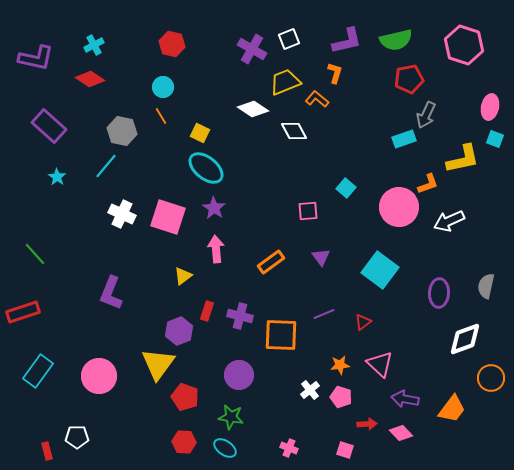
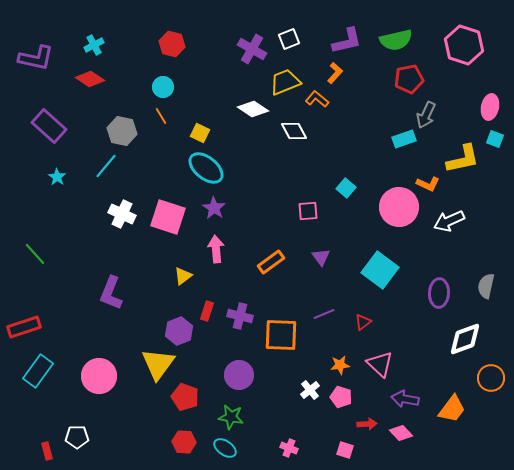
orange L-shape at (335, 73): rotated 25 degrees clockwise
orange L-shape at (428, 184): rotated 45 degrees clockwise
red rectangle at (23, 312): moved 1 px right, 15 px down
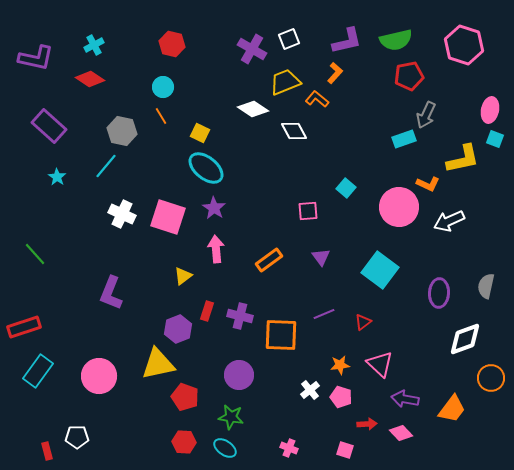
red pentagon at (409, 79): moved 3 px up
pink ellipse at (490, 107): moved 3 px down
orange rectangle at (271, 262): moved 2 px left, 2 px up
purple hexagon at (179, 331): moved 1 px left, 2 px up
yellow triangle at (158, 364): rotated 42 degrees clockwise
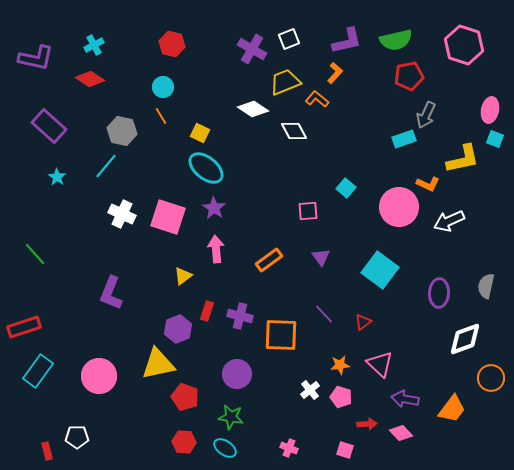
purple line at (324, 314): rotated 70 degrees clockwise
purple circle at (239, 375): moved 2 px left, 1 px up
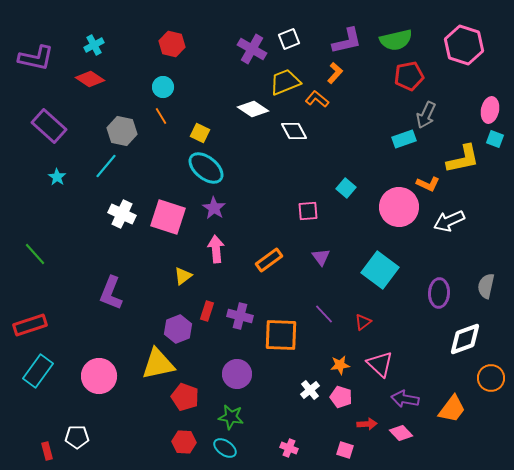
red rectangle at (24, 327): moved 6 px right, 2 px up
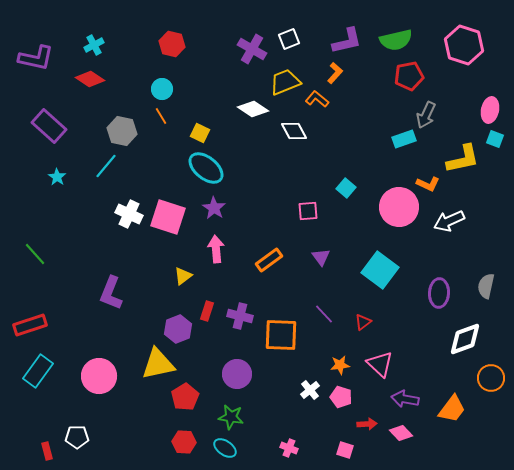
cyan circle at (163, 87): moved 1 px left, 2 px down
white cross at (122, 214): moved 7 px right
red pentagon at (185, 397): rotated 20 degrees clockwise
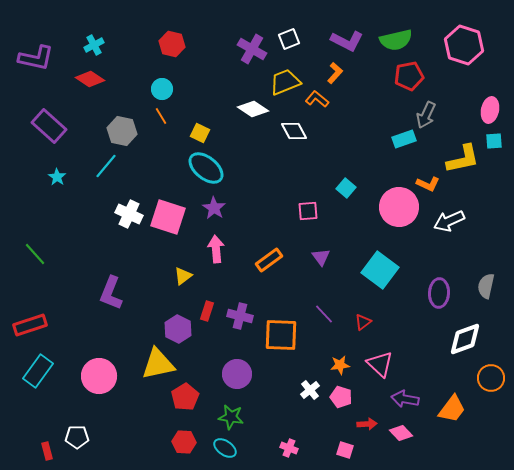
purple L-shape at (347, 41): rotated 40 degrees clockwise
cyan square at (495, 139): moved 1 px left, 2 px down; rotated 24 degrees counterclockwise
purple hexagon at (178, 329): rotated 12 degrees counterclockwise
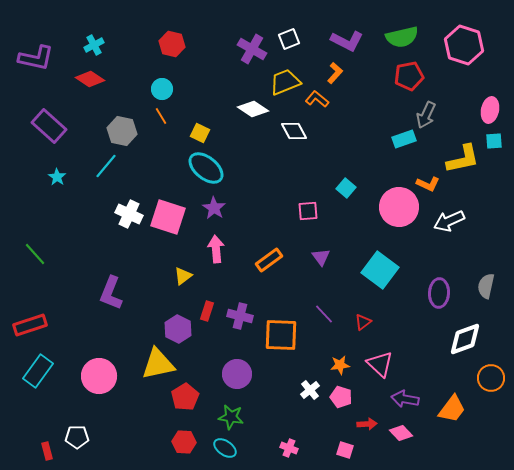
green semicircle at (396, 40): moved 6 px right, 3 px up
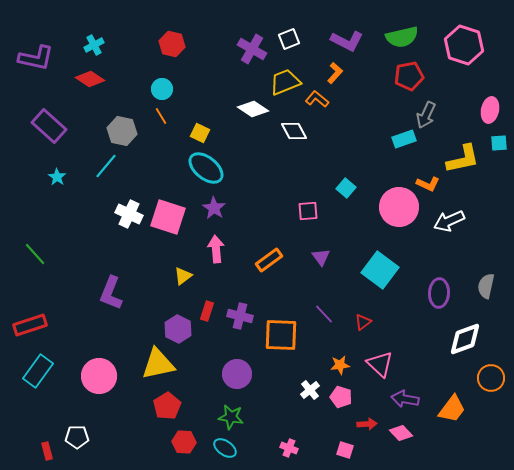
cyan square at (494, 141): moved 5 px right, 2 px down
red pentagon at (185, 397): moved 18 px left, 9 px down
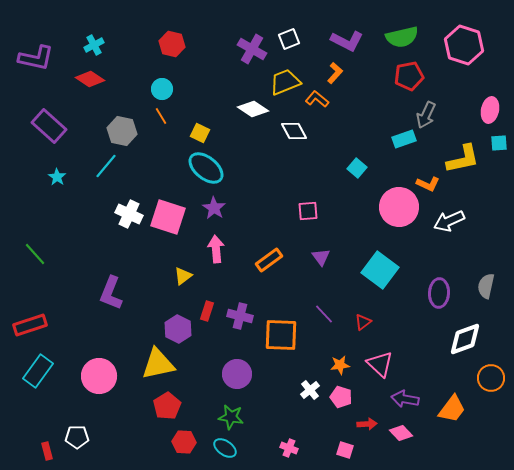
cyan square at (346, 188): moved 11 px right, 20 px up
